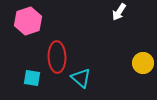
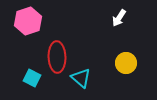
white arrow: moved 6 px down
yellow circle: moved 17 px left
cyan square: rotated 18 degrees clockwise
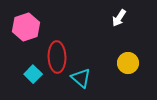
pink hexagon: moved 2 px left, 6 px down
yellow circle: moved 2 px right
cyan square: moved 1 px right, 4 px up; rotated 18 degrees clockwise
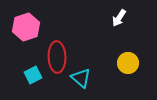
cyan square: moved 1 px down; rotated 18 degrees clockwise
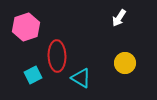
red ellipse: moved 1 px up
yellow circle: moved 3 px left
cyan triangle: rotated 10 degrees counterclockwise
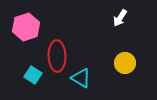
white arrow: moved 1 px right
cyan square: rotated 30 degrees counterclockwise
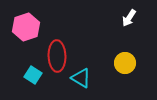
white arrow: moved 9 px right
